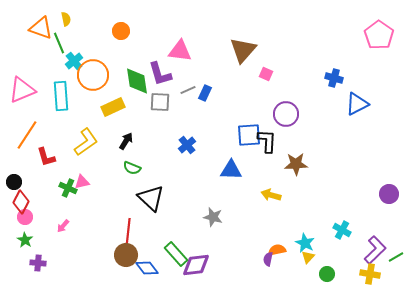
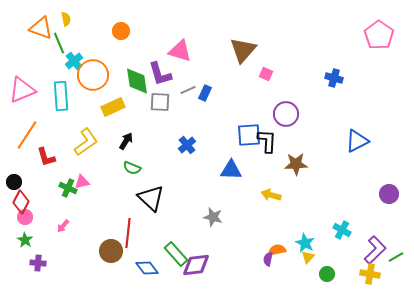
pink triangle at (180, 51): rotated 10 degrees clockwise
blue triangle at (357, 104): moved 37 px down
brown circle at (126, 255): moved 15 px left, 4 px up
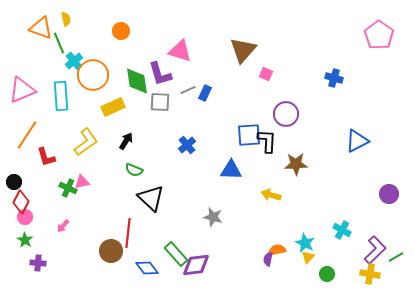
green semicircle at (132, 168): moved 2 px right, 2 px down
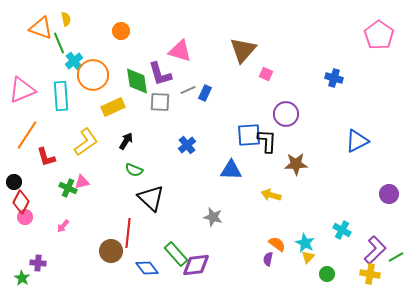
green star at (25, 240): moved 3 px left, 38 px down
orange semicircle at (277, 250): moved 6 px up; rotated 48 degrees clockwise
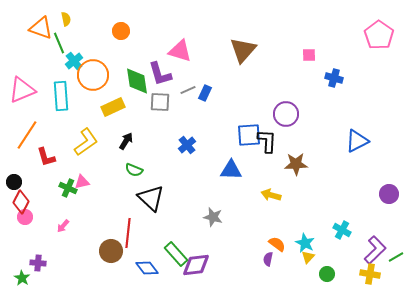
pink square at (266, 74): moved 43 px right, 19 px up; rotated 24 degrees counterclockwise
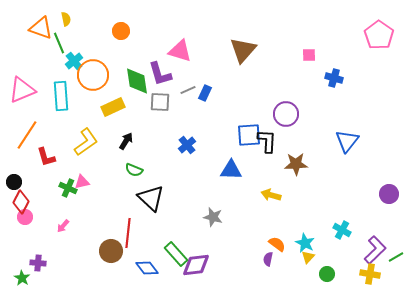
blue triangle at (357, 141): moved 10 px left; rotated 25 degrees counterclockwise
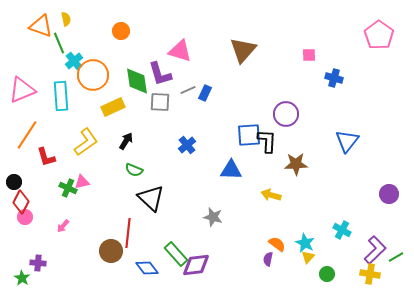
orange triangle at (41, 28): moved 2 px up
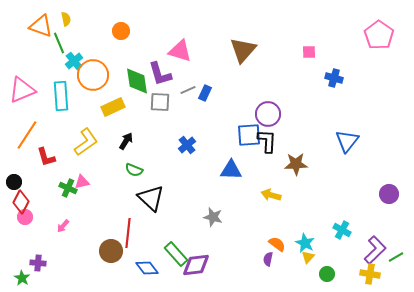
pink square at (309, 55): moved 3 px up
purple circle at (286, 114): moved 18 px left
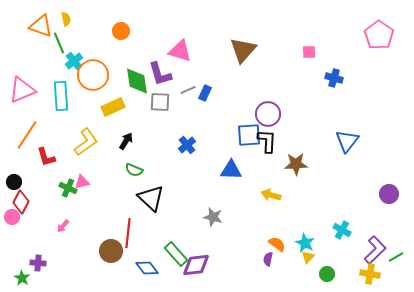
pink circle at (25, 217): moved 13 px left
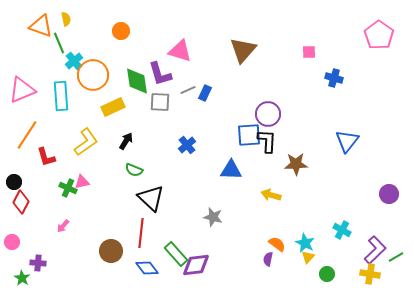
pink circle at (12, 217): moved 25 px down
red line at (128, 233): moved 13 px right
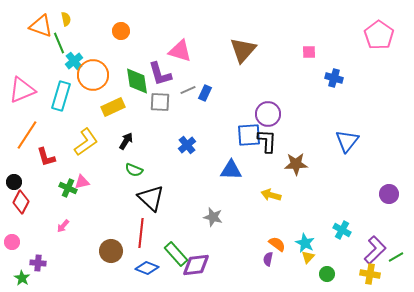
cyan rectangle at (61, 96): rotated 20 degrees clockwise
blue diamond at (147, 268): rotated 30 degrees counterclockwise
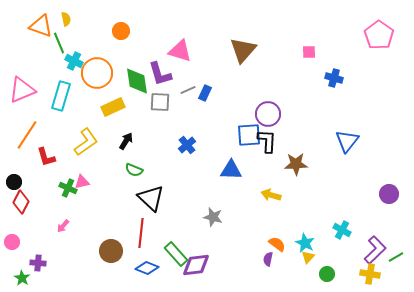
cyan cross at (74, 61): rotated 24 degrees counterclockwise
orange circle at (93, 75): moved 4 px right, 2 px up
